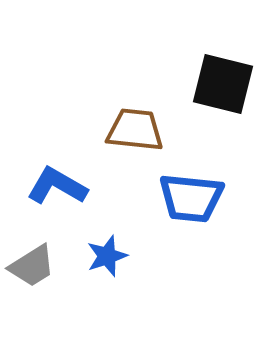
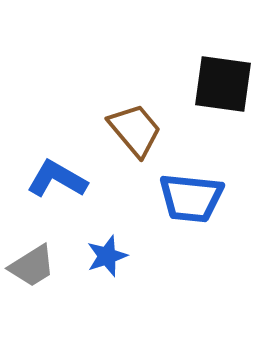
black square: rotated 6 degrees counterclockwise
brown trapezoid: rotated 44 degrees clockwise
blue L-shape: moved 7 px up
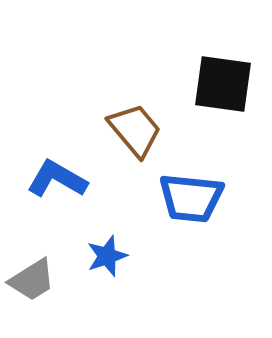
gray trapezoid: moved 14 px down
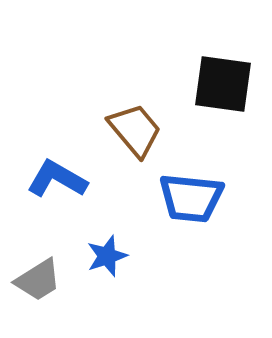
gray trapezoid: moved 6 px right
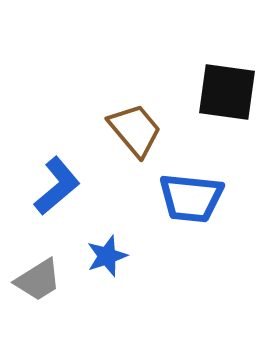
black square: moved 4 px right, 8 px down
blue L-shape: moved 7 px down; rotated 110 degrees clockwise
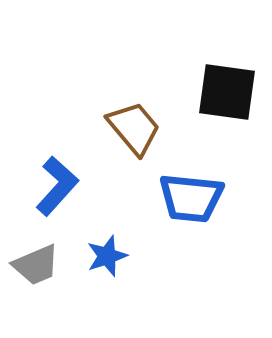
brown trapezoid: moved 1 px left, 2 px up
blue L-shape: rotated 8 degrees counterclockwise
gray trapezoid: moved 2 px left, 15 px up; rotated 9 degrees clockwise
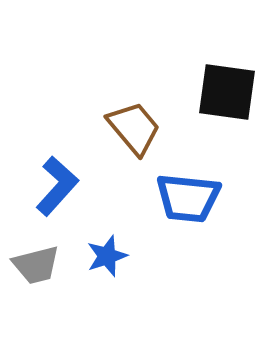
blue trapezoid: moved 3 px left
gray trapezoid: rotated 9 degrees clockwise
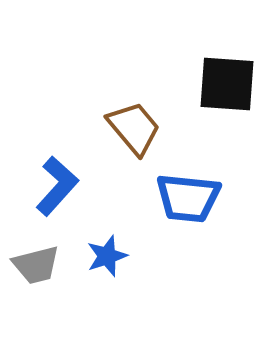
black square: moved 8 px up; rotated 4 degrees counterclockwise
